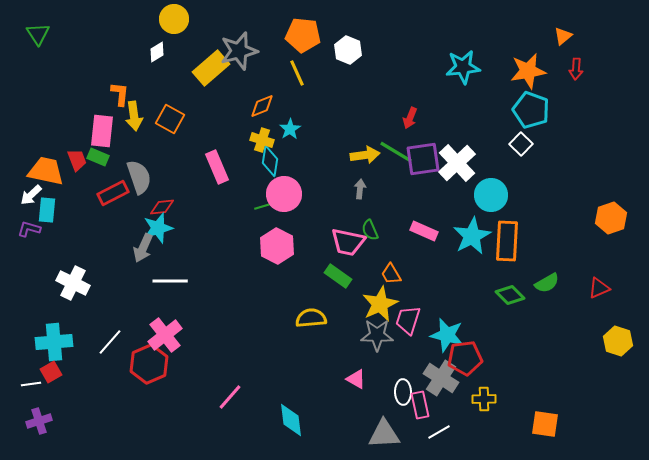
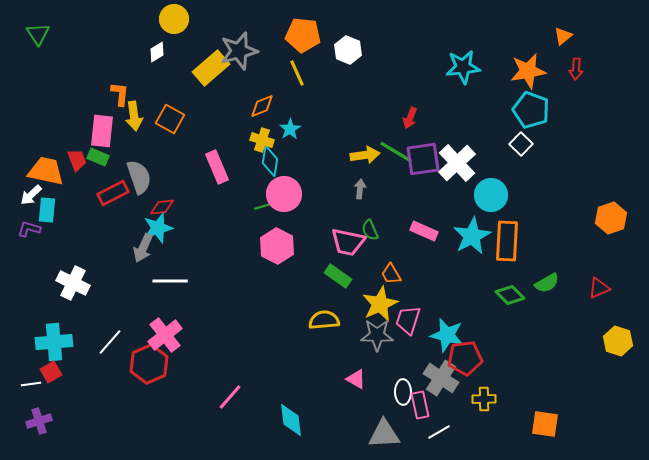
yellow semicircle at (311, 318): moved 13 px right, 2 px down
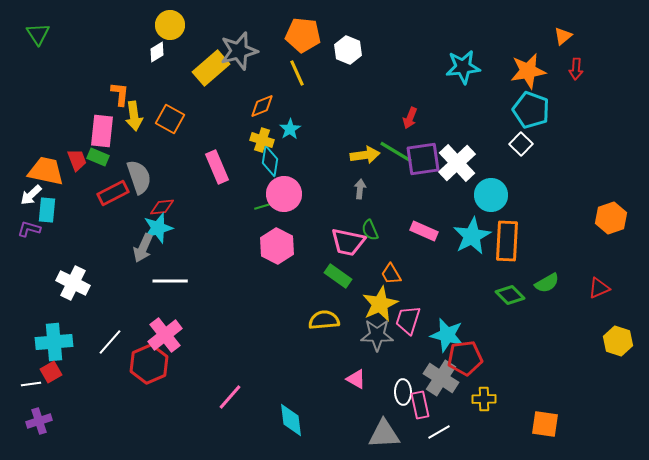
yellow circle at (174, 19): moved 4 px left, 6 px down
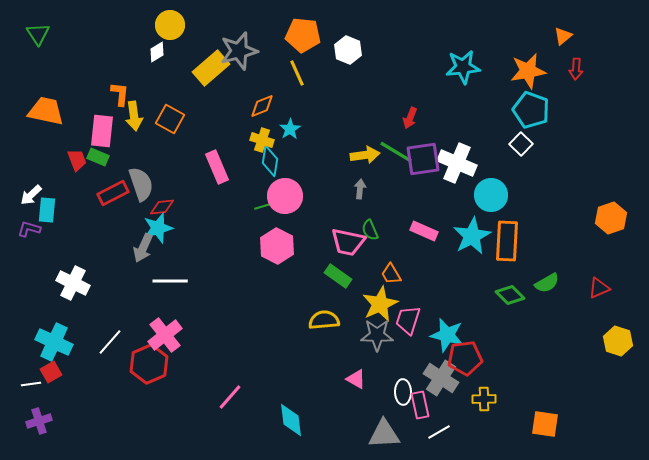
white cross at (457, 163): rotated 24 degrees counterclockwise
orange trapezoid at (46, 171): moved 60 px up
gray semicircle at (139, 177): moved 2 px right, 7 px down
pink circle at (284, 194): moved 1 px right, 2 px down
cyan cross at (54, 342): rotated 30 degrees clockwise
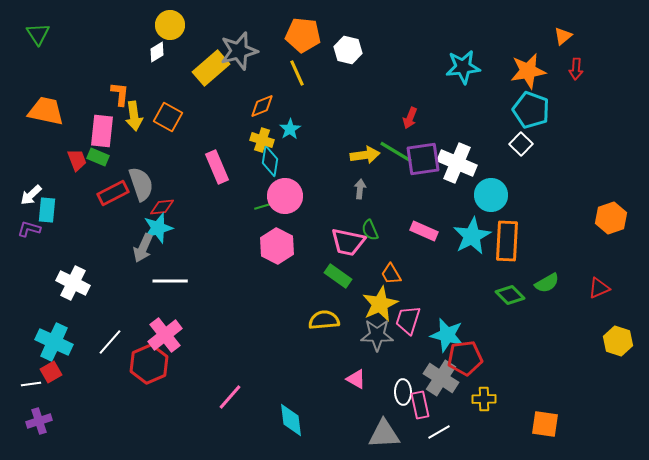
white hexagon at (348, 50): rotated 8 degrees counterclockwise
orange square at (170, 119): moved 2 px left, 2 px up
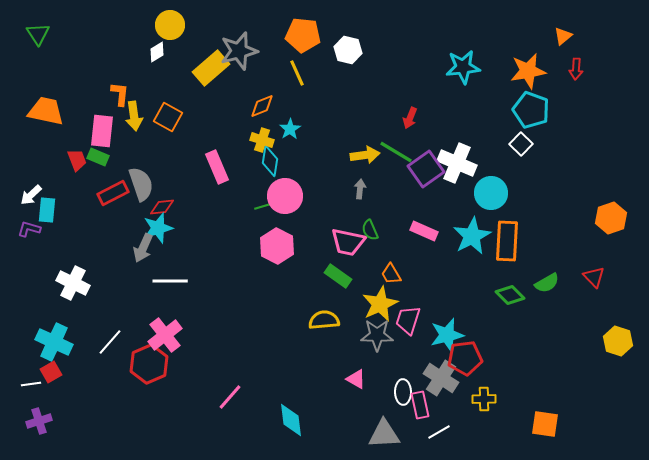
purple square at (423, 159): moved 3 px right, 10 px down; rotated 27 degrees counterclockwise
cyan circle at (491, 195): moved 2 px up
red triangle at (599, 288): moved 5 px left, 11 px up; rotated 50 degrees counterclockwise
cyan star at (447, 335): rotated 28 degrees counterclockwise
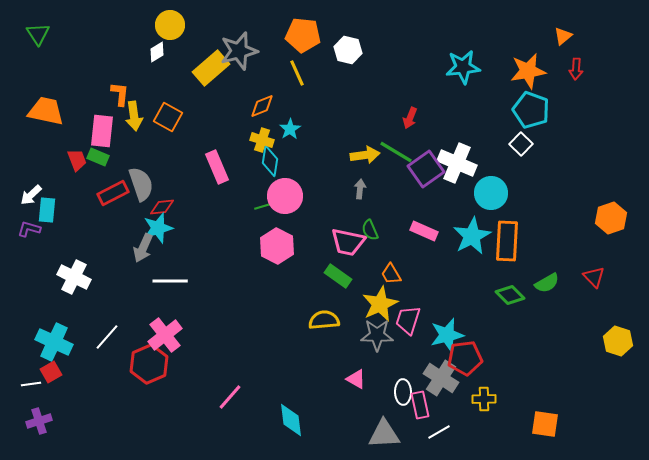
white cross at (73, 283): moved 1 px right, 6 px up
white line at (110, 342): moved 3 px left, 5 px up
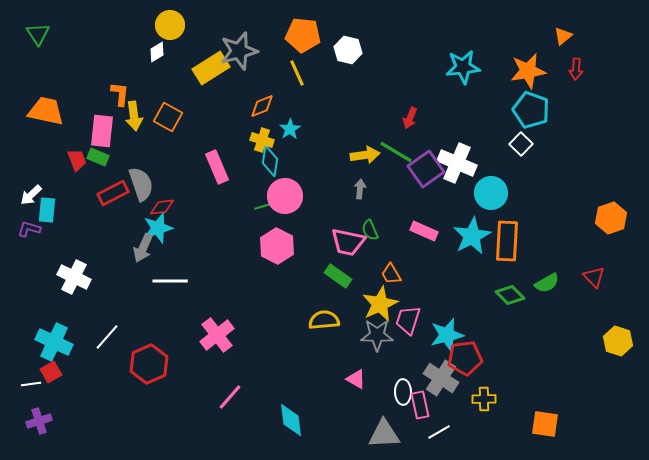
yellow rectangle at (211, 68): rotated 9 degrees clockwise
pink cross at (165, 335): moved 52 px right
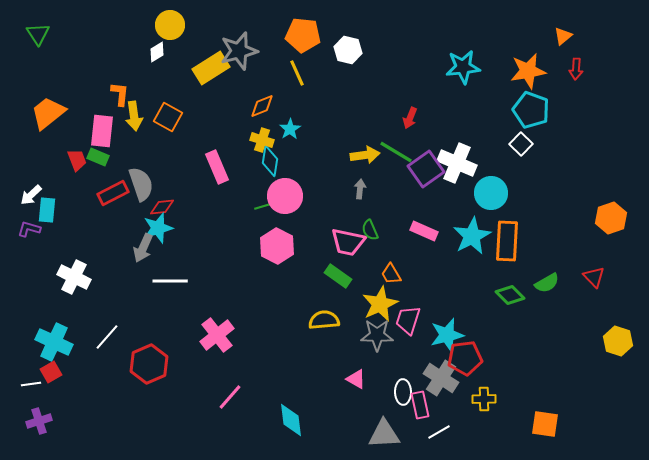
orange trapezoid at (46, 111): moved 2 px right, 2 px down; rotated 51 degrees counterclockwise
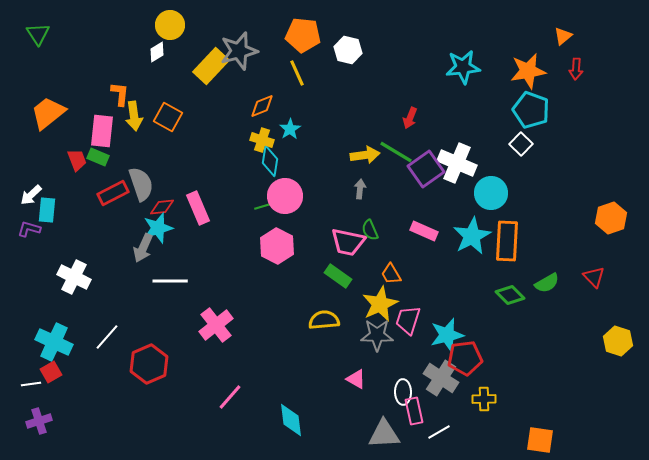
yellow rectangle at (211, 68): moved 2 px up; rotated 15 degrees counterclockwise
pink rectangle at (217, 167): moved 19 px left, 41 px down
pink cross at (217, 335): moved 1 px left, 10 px up
pink rectangle at (420, 405): moved 6 px left, 6 px down
orange square at (545, 424): moved 5 px left, 16 px down
